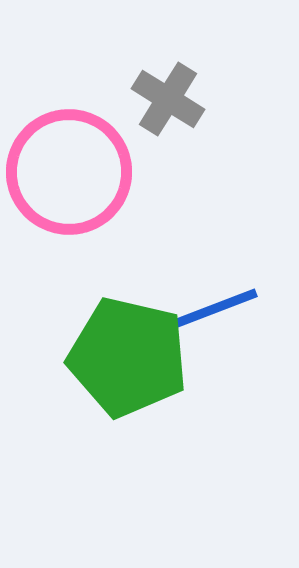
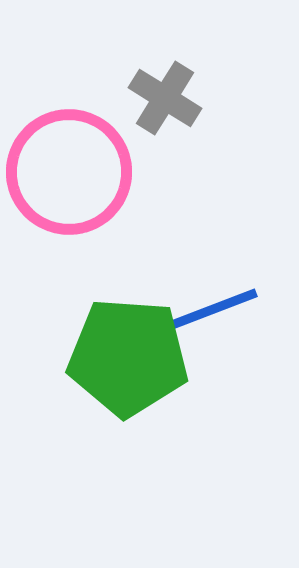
gray cross: moved 3 px left, 1 px up
green pentagon: rotated 9 degrees counterclockwise
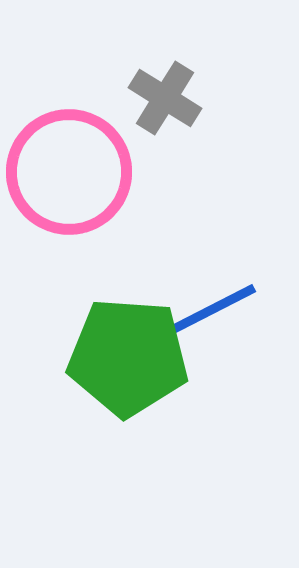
blue line: rotated 6 degrees counterclockwise
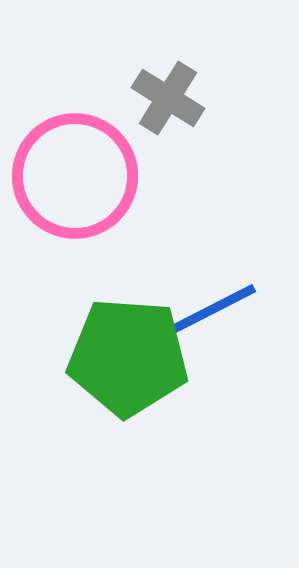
gray cross: moved 3 px right
pink circle: moved 6 px right, 4 px down
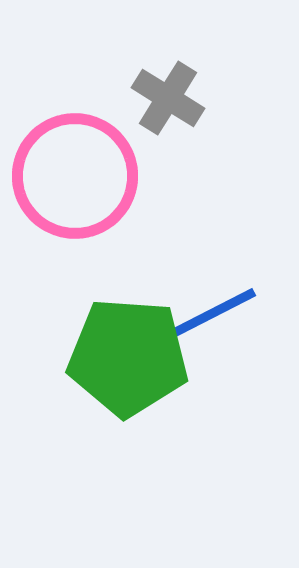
blue line: moved 4 px down
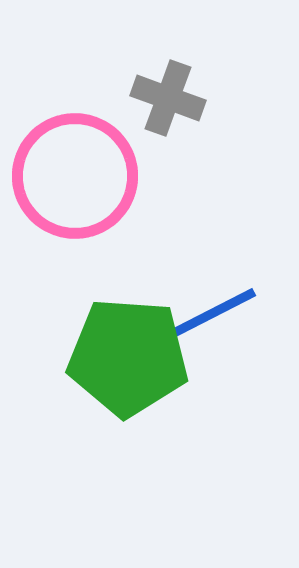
gray cross: rotated 12 degrees counterclockwise
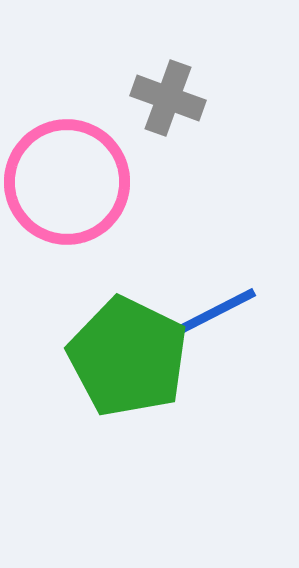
pink circle: moved 8 px left, 6 px down
green pentagon: rotated 22 degrees clockwise
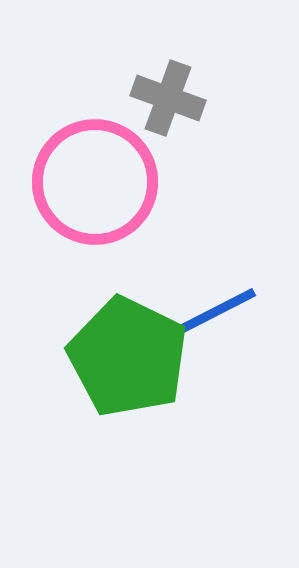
pink circle: moved 28 px right
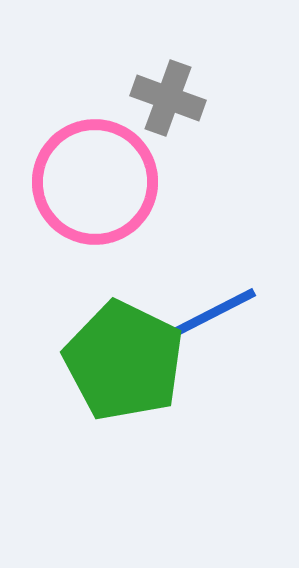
green pentagon: moved 4 px left, 4 px down
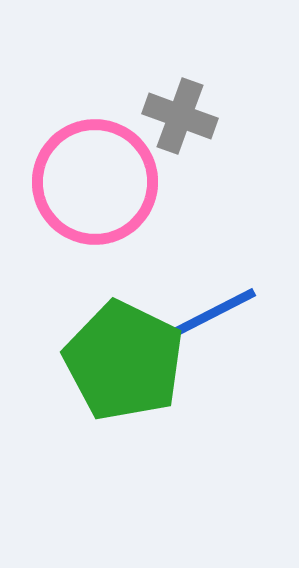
gray cross: moved 12 px right, 18 px down
